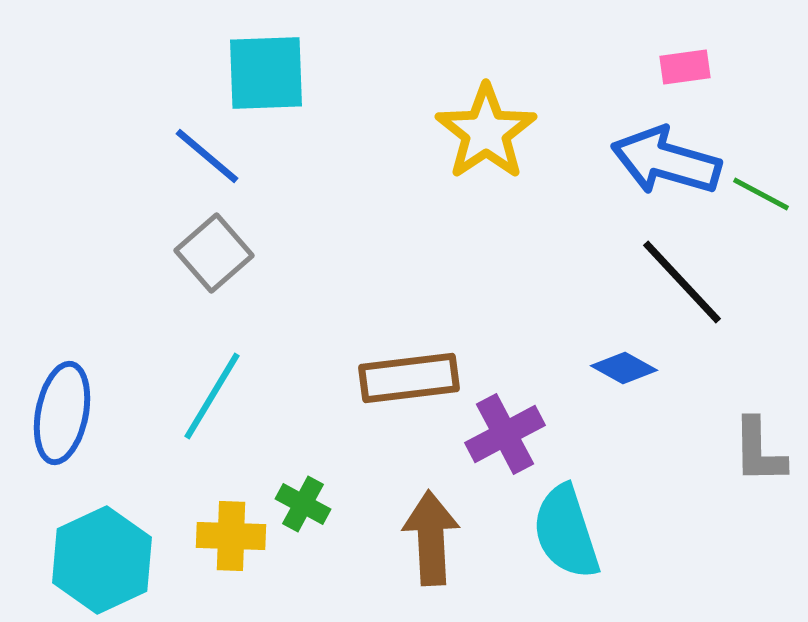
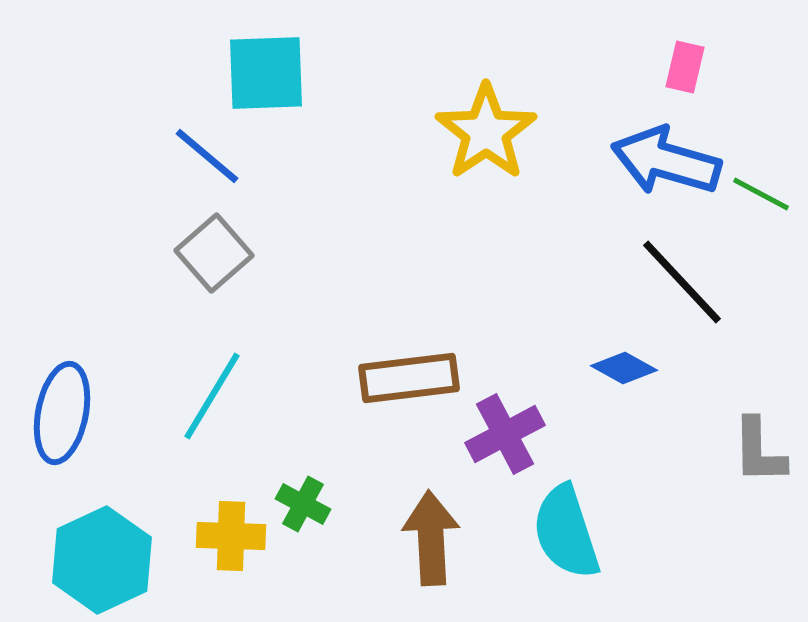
pink rectangle: rotated 69 degrees counterclockwise
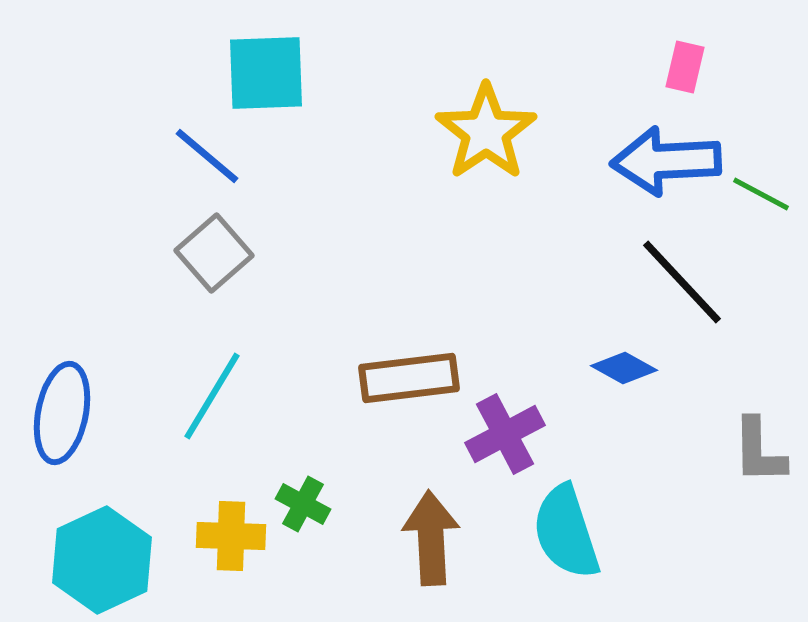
blue arrow: rotated 19 degrees counterclockwise
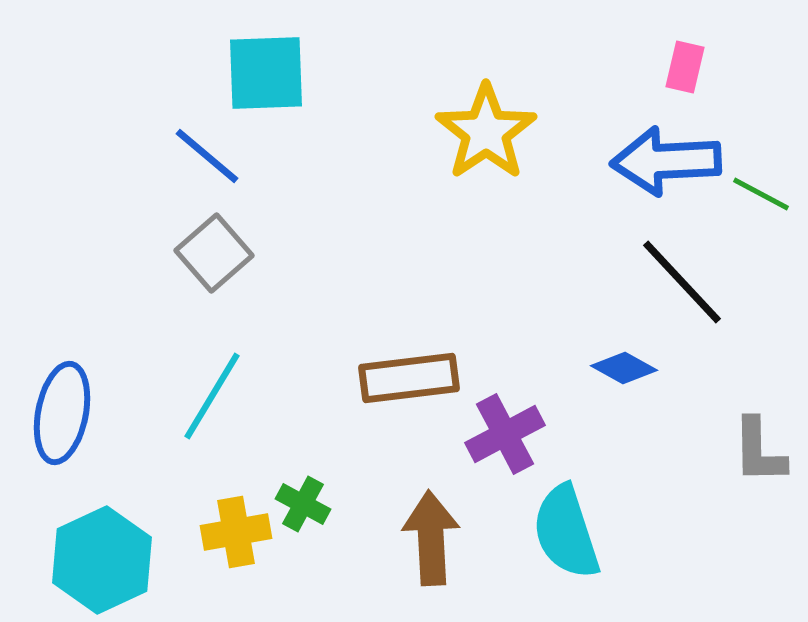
yellow cross: moved 5 px right, 4 px up; rotated 12 degrees counterclockwise
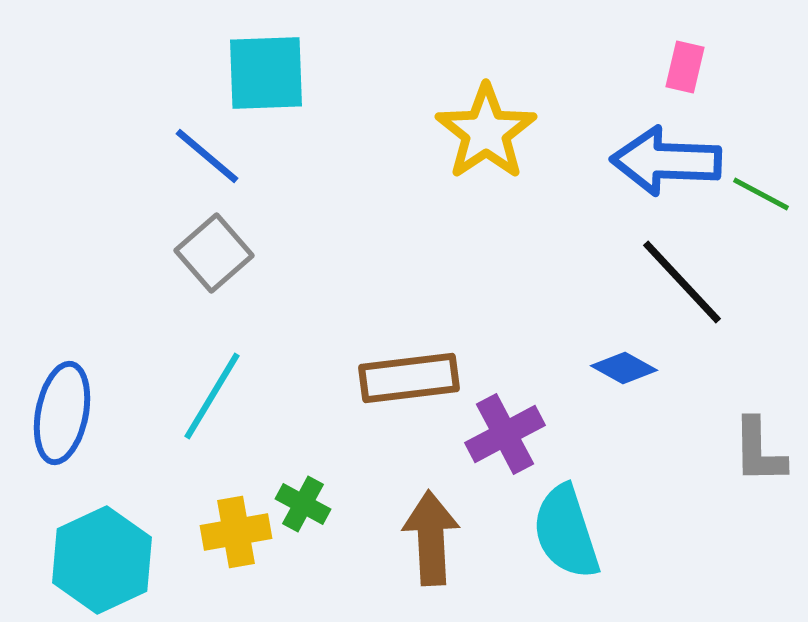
blue arrow: rotated 5 degrees clockwise
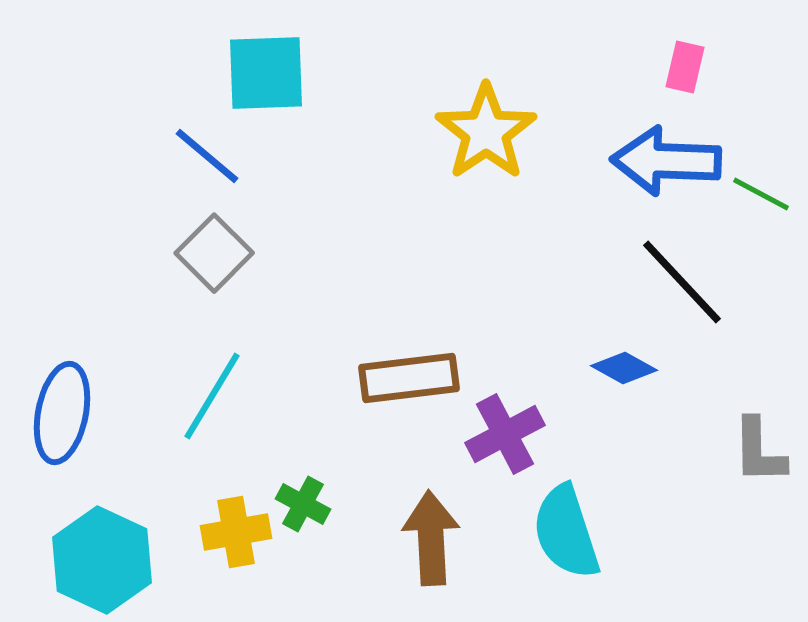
gray square: rotated 4 degrees counterclockwise
cyan hexagon: rotated 10 degrees counterclockwise
